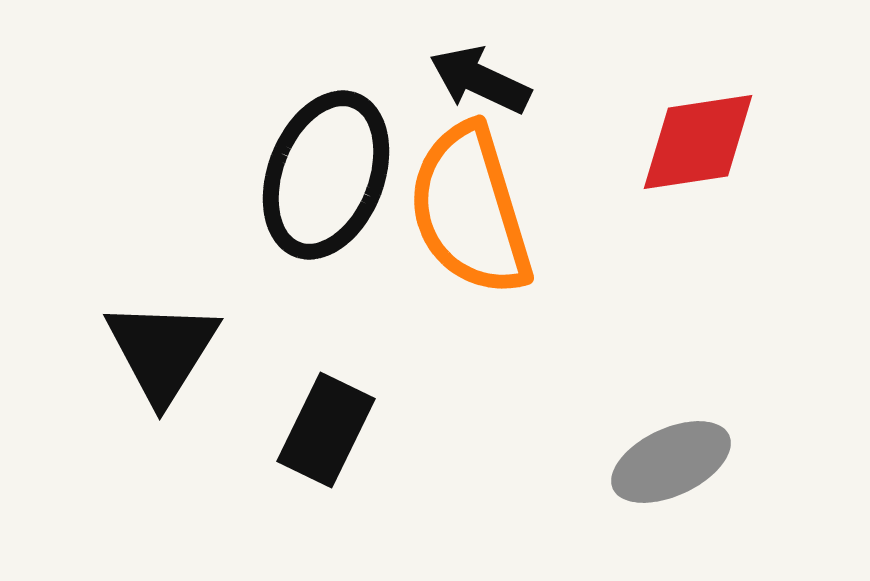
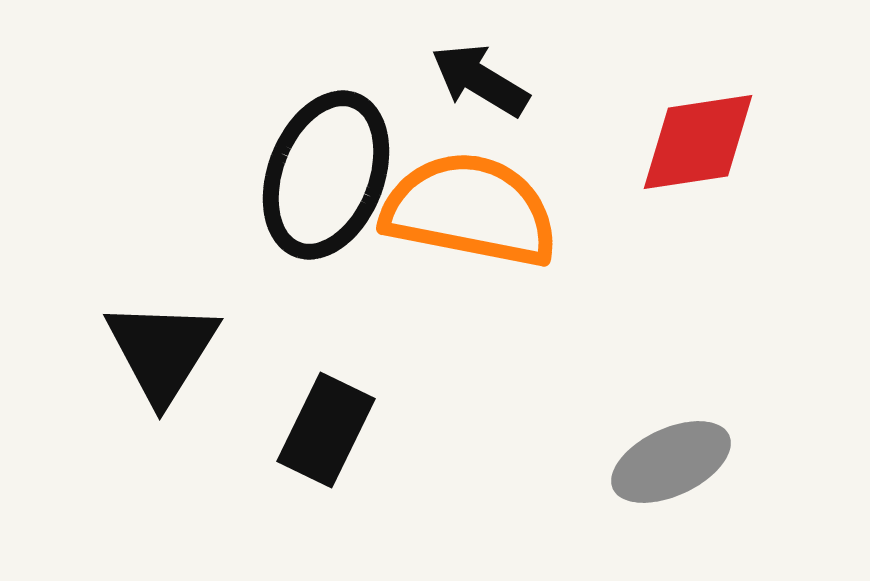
black arrow: rotated 6 degrees clockwise
orange semicircle: rotated 118 degrees clockwise
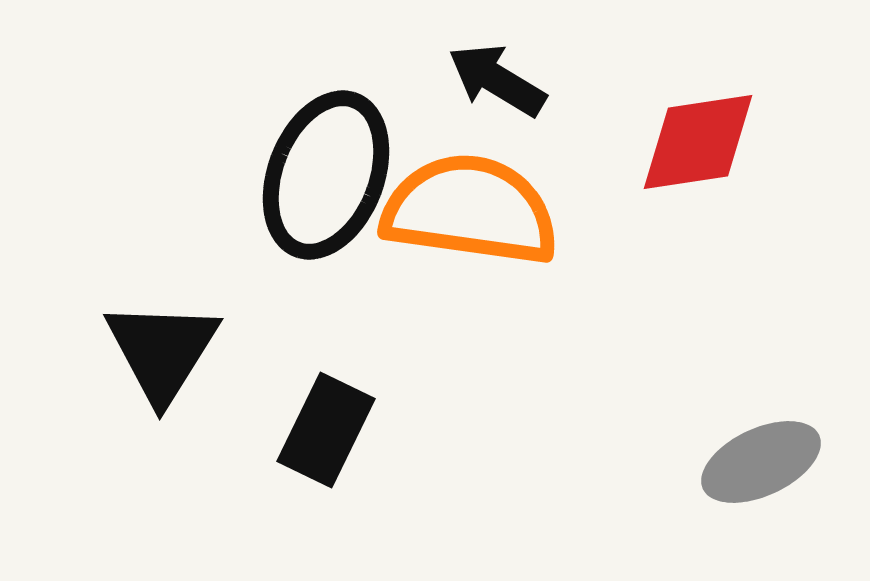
black arrow: moved 17 px right
orange semicircle: rotated 3 degrees counterclockwise
gray ellipse: moved 90 px right
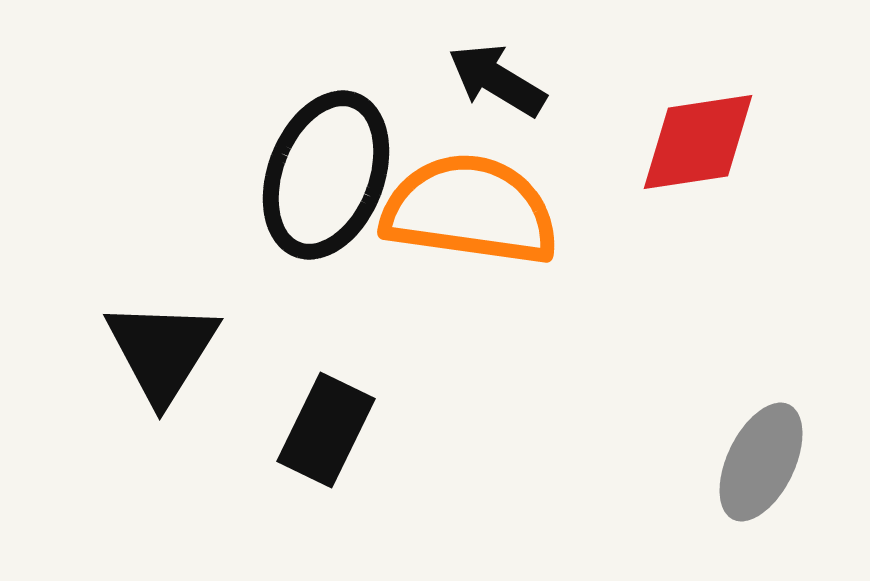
gray ellipse: rotated 39 degrees counterclockwise
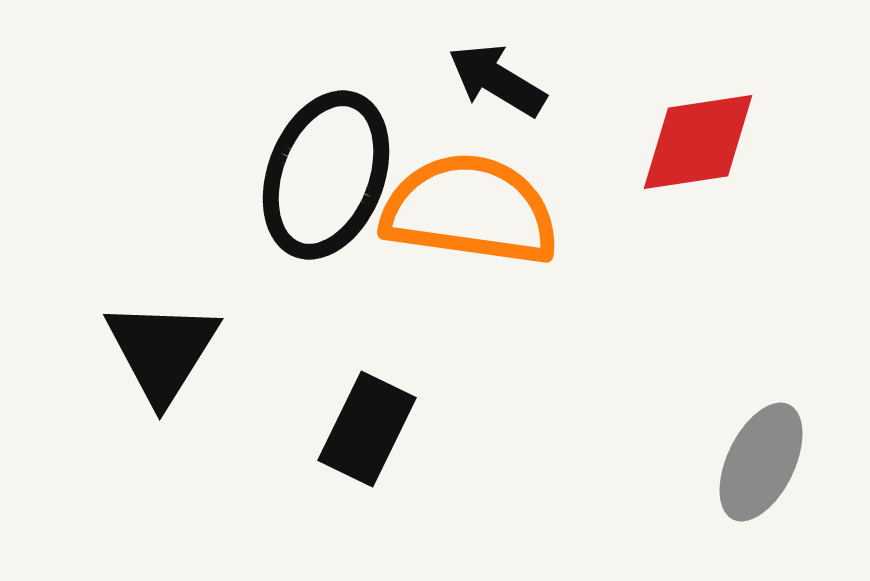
black rectangle: moved 41 px right, 1 px up
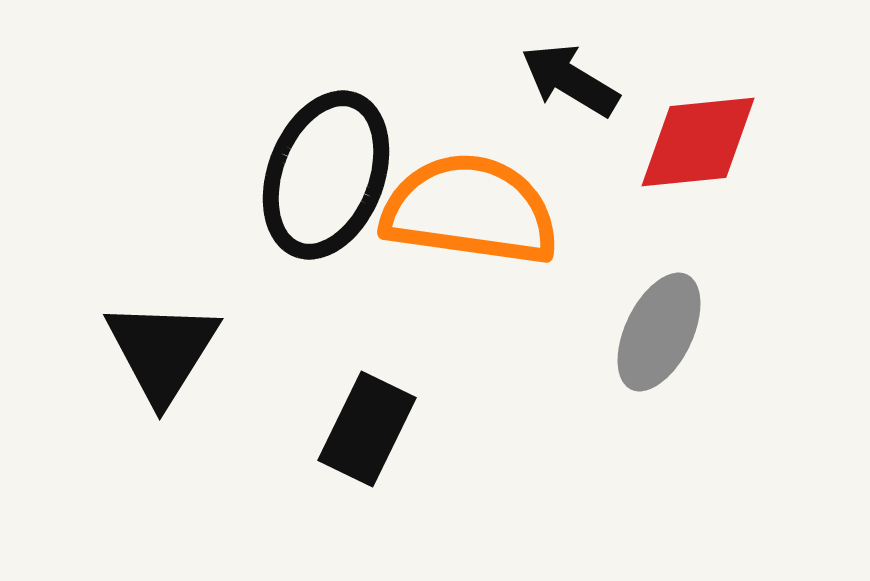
black arrow: moved 73 px right
red diamond: rotated 3 degrees clockwise
gray ellipse: moved 102 px left, 130 px up
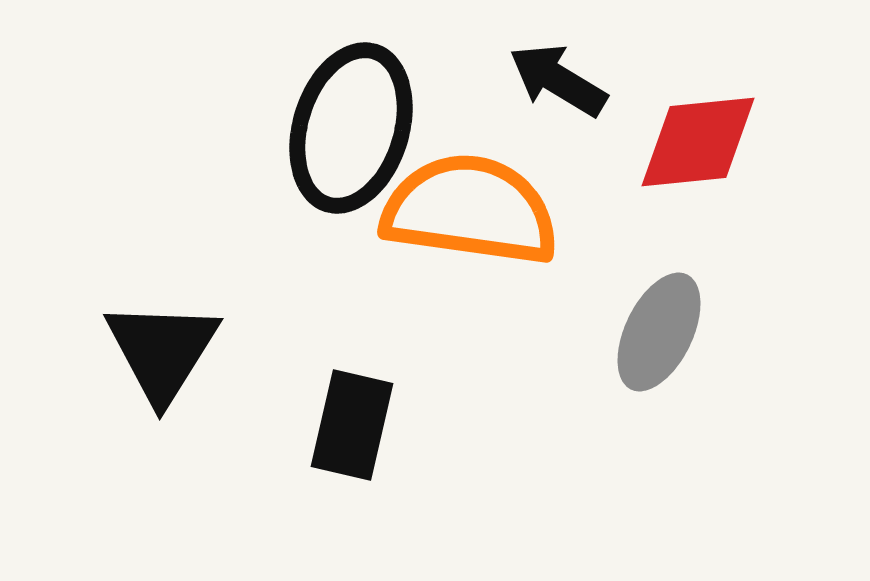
black arrow: moved 12 px left
black ellipse: moved 25 px right, 47 px up; rotated 4 degrees counterclockwise
black rectangle: moved 15 px left, 4 px up; rotated 13 degrees counterclockwise
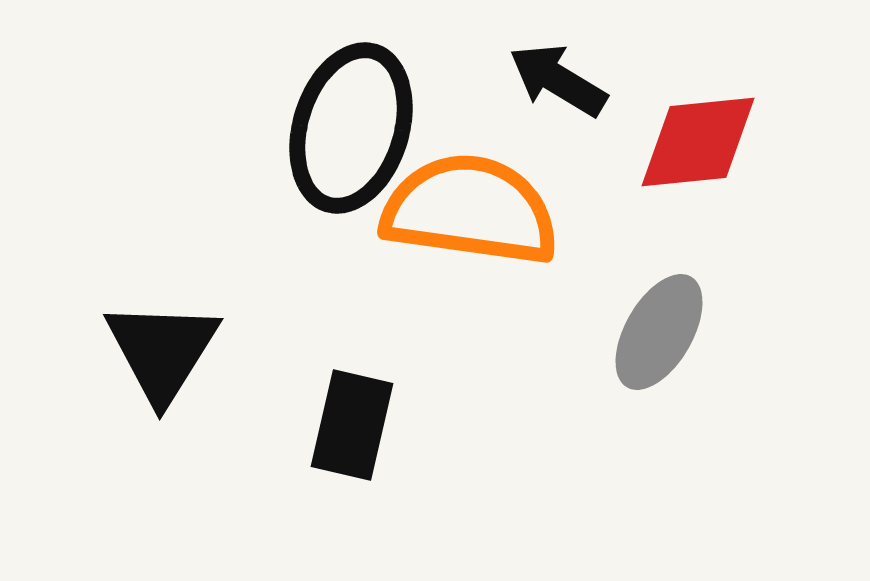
gray ellipse: rotated 4 degrees clockwise
